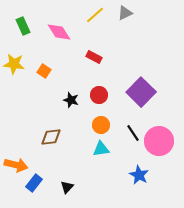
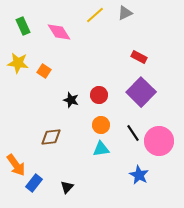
red rectangle: moved 45 px right
yellow star: moved 4 px right, 1 px up
orange arrow: rotated 40 degrees clockwise
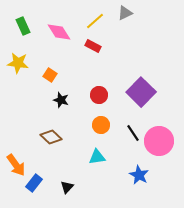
yellow line: moved 6 px down
red rectangle: moved 46 px left, 11 px up
orange square: moved 6 px right, 4 px down
black star: moved 10 px left
brown diamond: rotated 50 degrees clockwise
cyan triangle: moved 4 px left, 8 px down
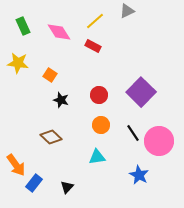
gray triangle: moved 2 px right, 2 px up
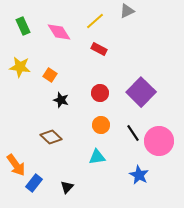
red rectangle: moved 6 px right, 3 px down
yellow star: moved 2 px right, 4 px down
red circle: moved 1 px right, 2 px up
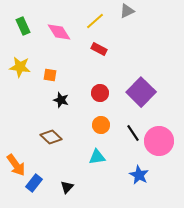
orange square: rotated 24 degrees counterclockwise
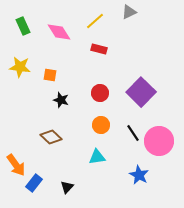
gray triangle: moved 2 px right, 1 px down
red rectangle: rotated 14 degrees counterclockwise
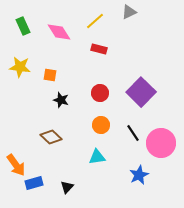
pink circle: moved 2 px right, 2 px down
blue star: rotated 18 degrees clockwise
blue rectangle: rotated 36 degrees clockwise
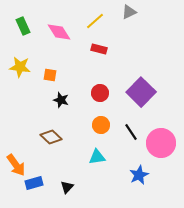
black line: moved 2 px left, 1 px up
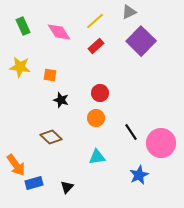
red rectangle: moved 3 px left, 3 px up; rotated 56 degrees counterclockwise
purple square: moved 51 px up
orange circle: moved 5 px left, 7 px up
